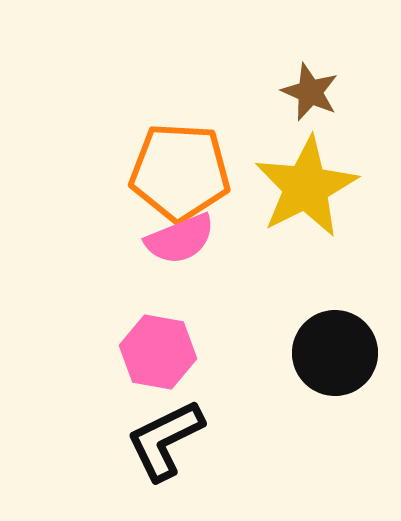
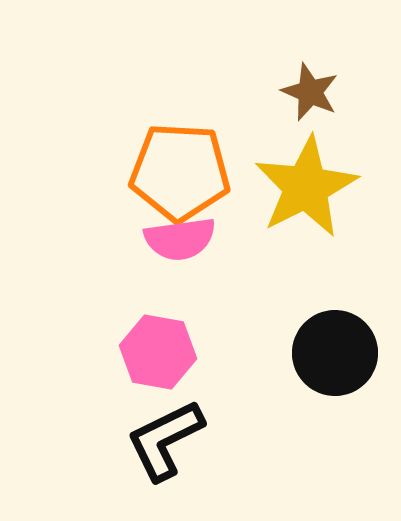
pink semicircle: rotated 14 degrees clockwise
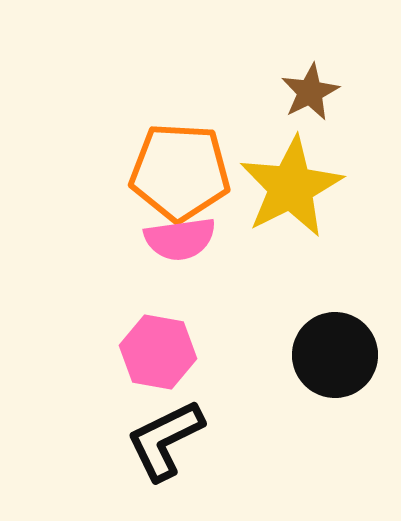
brown star: rotated 22 degrees clockwise
yellow star: moved 15 px left
black circle: moved 2 px down
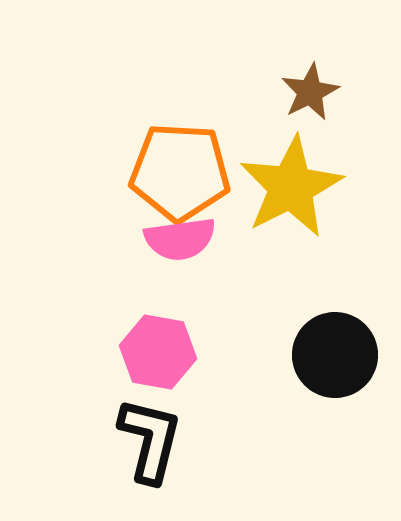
black L-shape: moved 15 px left; rotated 130 degrees clockwise
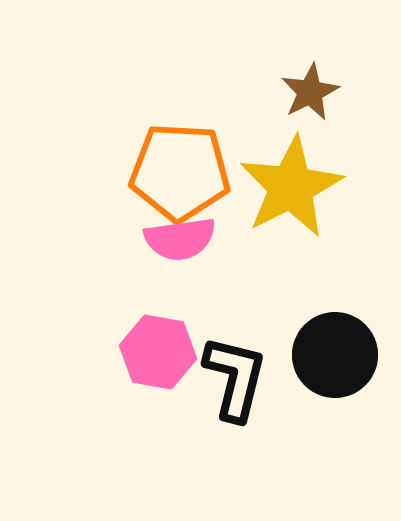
black L-shape: moved 85 px right, 62 px up
